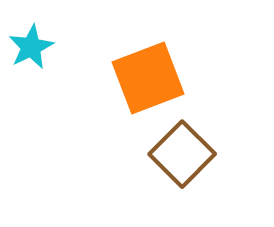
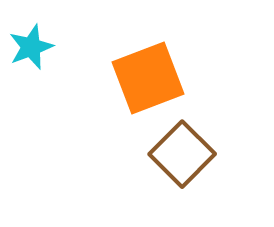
cyan star: rotated 6 degrees clockwise
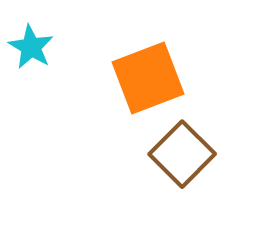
cyan star: rotated 21 degrees counterclockwise
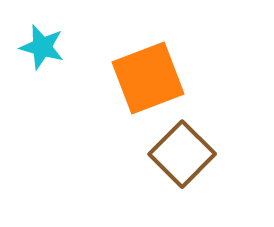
cyan star: moved 11 px right; rotated 15 degrees counterclockwise
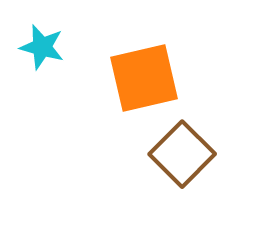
orange square: moved 4 px left; rotated 8 degrees clockwise
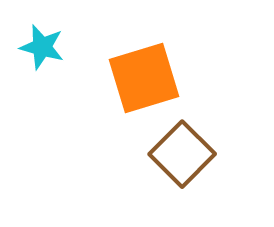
orange square: rotated 4 degrees counterclockwise
